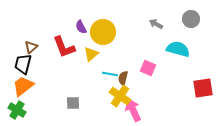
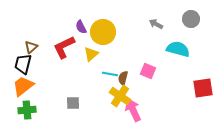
red L-shape: rotated 85 degrees clockwise
pink square: moved 3 px down
green cross: moved 10 px right; rotated 36 degrees counterclockwise
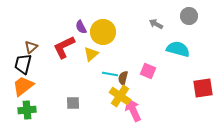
gray circle: moved 2 px left, 3 px up
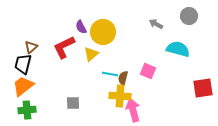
yellow cross: rotated 30 degrees counterclockwise
pink arrow: rotated 10 degrees clockwise
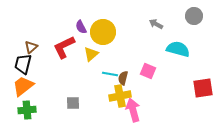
gray circle: moved 5 px right
yellow cross: rotated 15 degrees counterclockwise
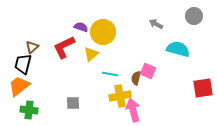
purple semicircle: rotated 136 degrees clockwise
brown triangle: moved 1 px right
brown semicircle: moved 13 px right
orange trapezoid: moved 4 px left
green cross: moved 2 px right; rotated 12 degrees clockwise
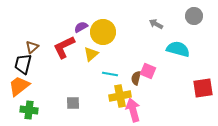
purple semicircle: rotated 48 degrees counterclockwise
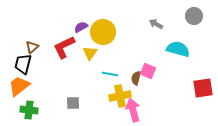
yellow triangle: moved 1 px left, 1 px up; rotated 14 degrees counterclockwise
